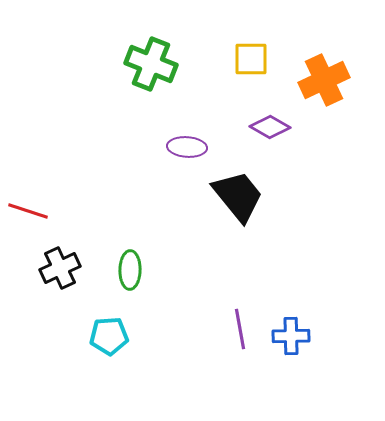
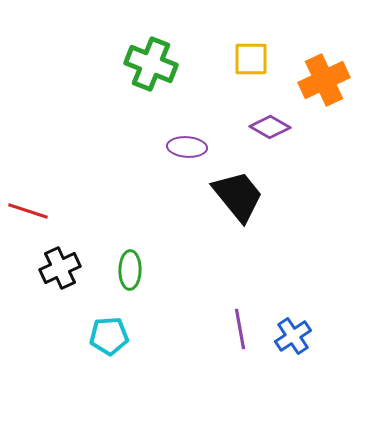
blue cross: moved 2 px right; rotated 33 degrees counterclockwise
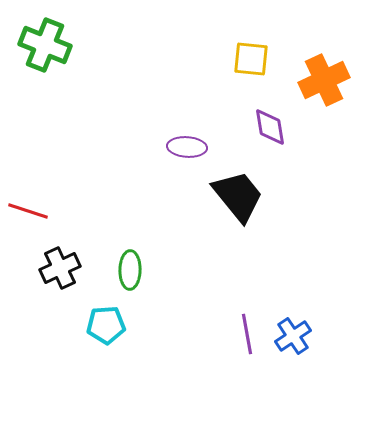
yellow square: rotated 6 degrees clockwise
green cross: moved 106 px left, 19 px up
purple diamond: rotated 51 degrees clockwise
purple line: moved 7 px right, 5 px down
cyan pentagon: moved 3 px left, 11 px up
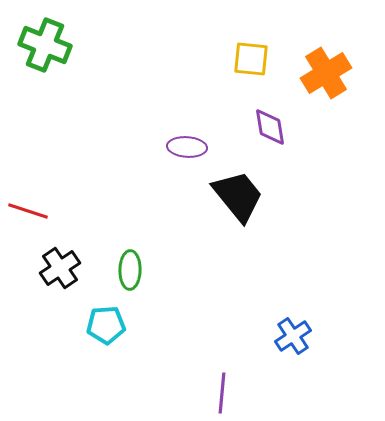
orange cross: moved 2 px right, 7 px up; rotated 6 degrees counterclockwise
black cross: rotated 9 degrees counterclockwise
purple line: moved 25 px left, 59 px down; rotated 15 degrees clockwise
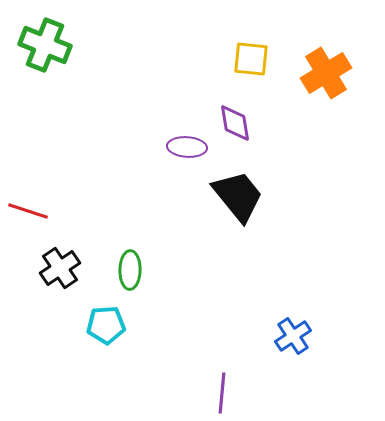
purple diamond: moved 35 px left, 4 px up
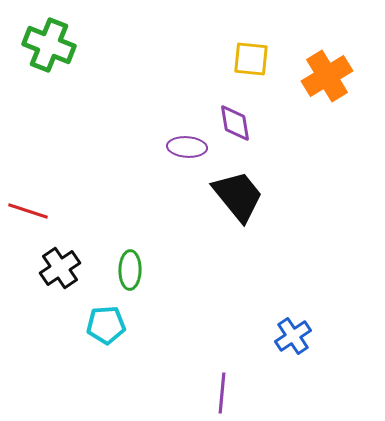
green cross: moved 4 px right
orange cross: moved 1 px right, 3 px down
